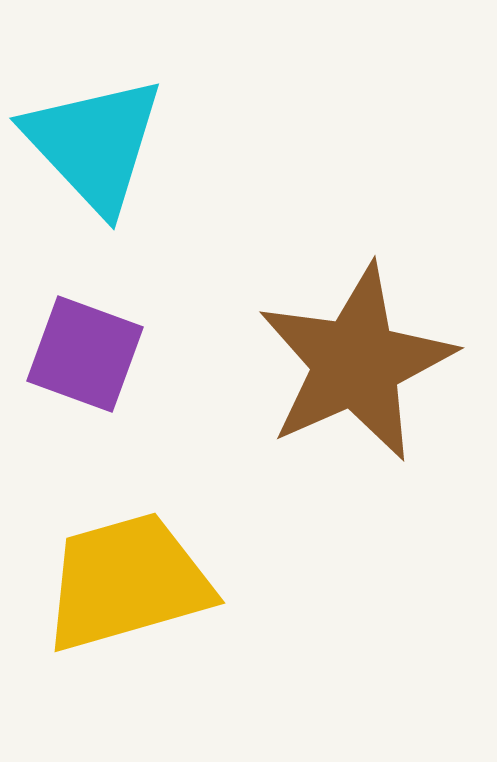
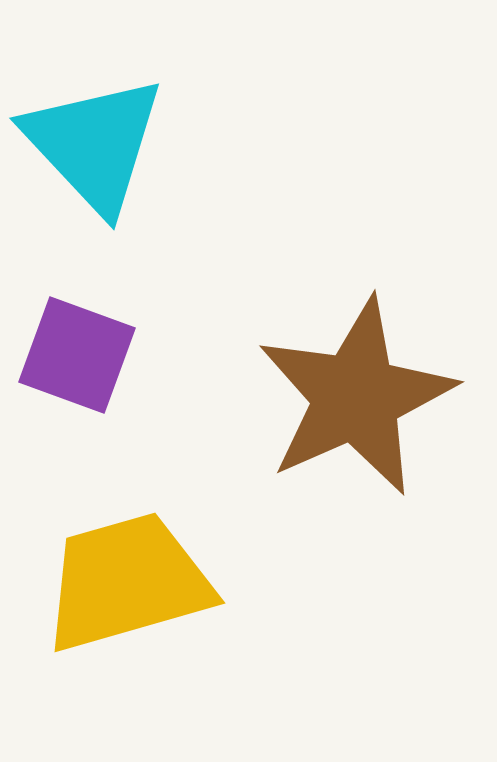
purple square: moved 8 px left, 1 px down
brown star: moved 34 px down
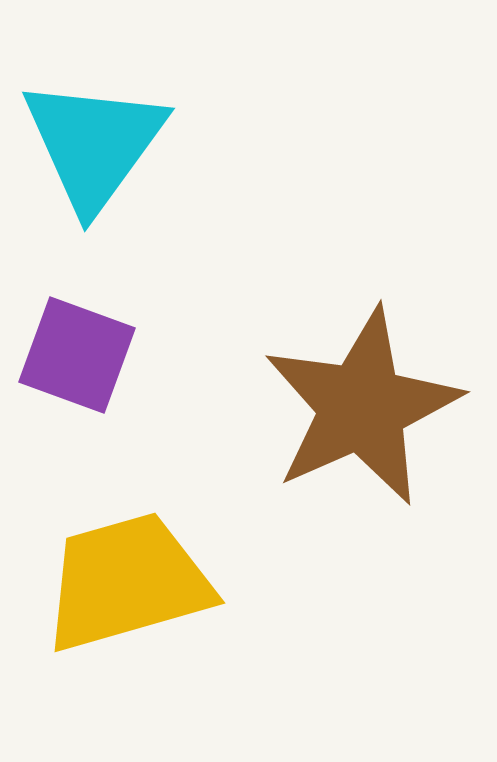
cyan triangle: rotated 19 degrees clockwise
brown star: moved 6 px right, 10 px down
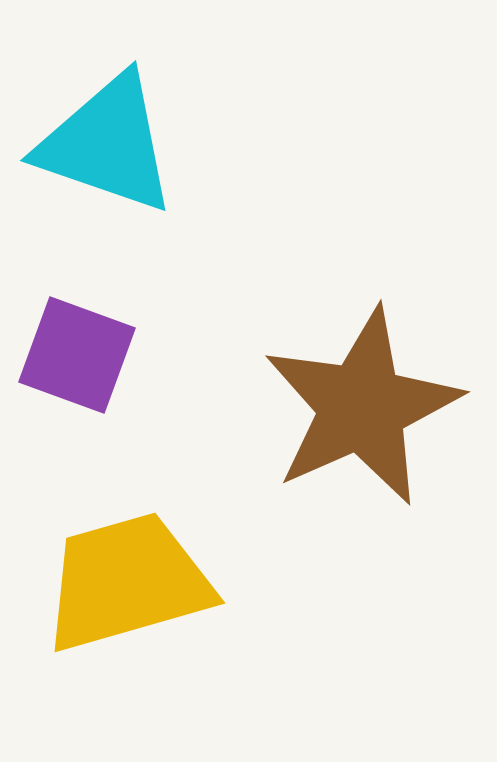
cyan triangle: moved 13 px right; rotated 47 degrees counterclockwise
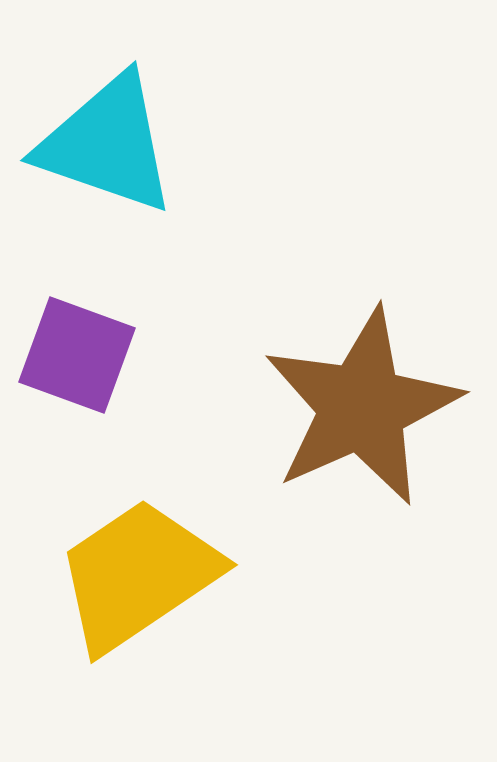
yellow trapezoid: moved 11 px right, 7 px up; rotated 18 degrees counterclockwise
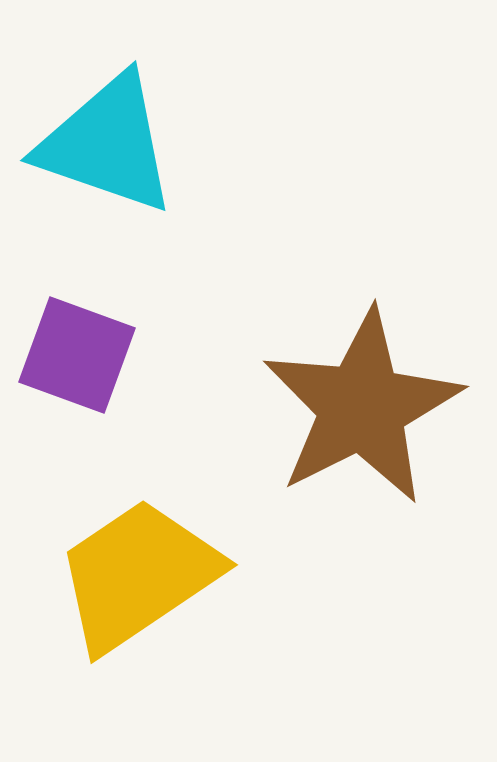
brown star: rotated 3 degrees counterclockwise
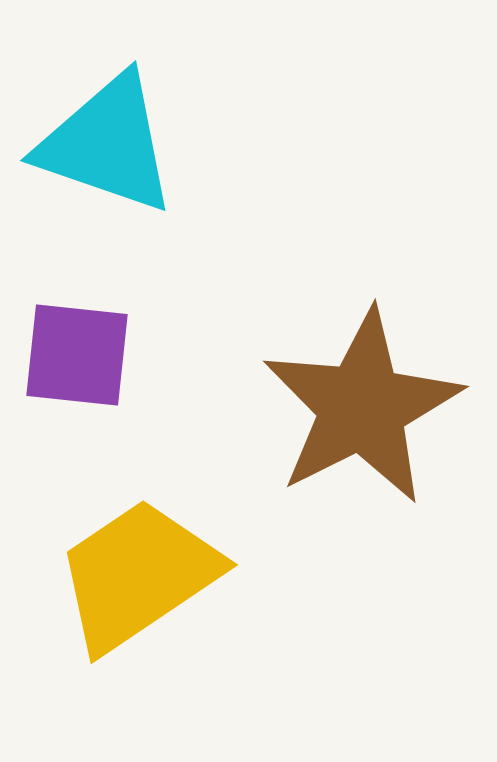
purple square: rotated 14 degrees counterclockwise
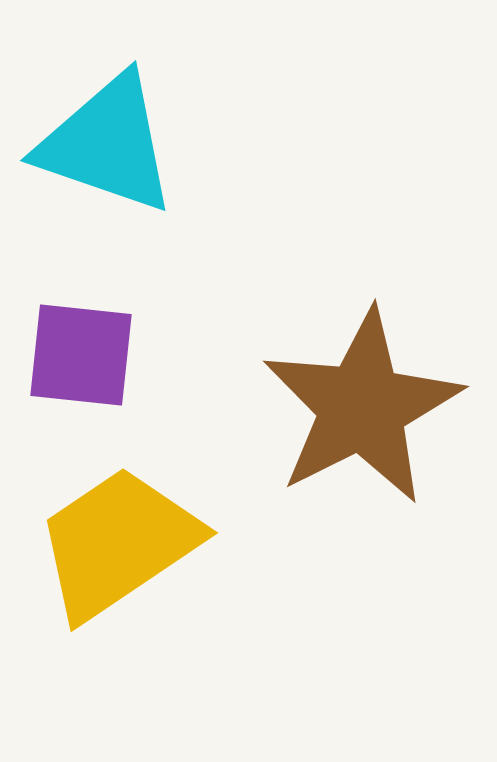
purple square: moved 4 px right
yellow trapezoid: moved 20 px left, 32 px up
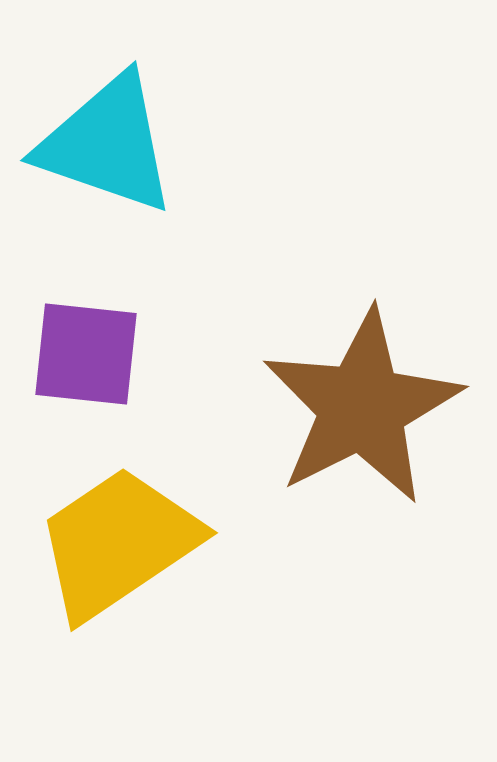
purple square: moved 5 px right, 1 px up
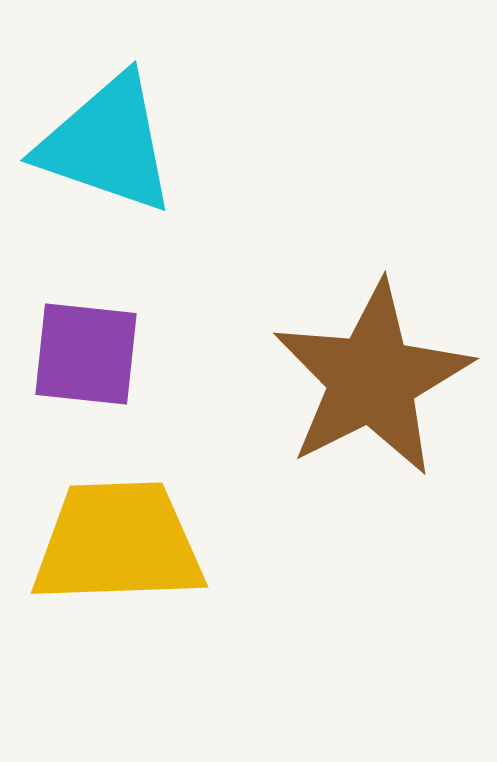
brown star: moved 10 px right, 28 px up
yellow trapezoid: rotated 32 degrees clockwise
